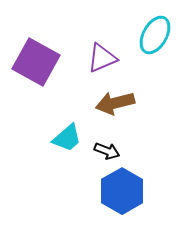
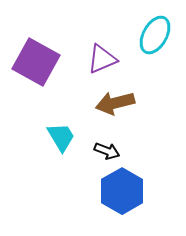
purple triangle: moved 1 px down
cyan trapezoid: moved 6 px left, 1 px up; rotated 80 degrees counterclockwise
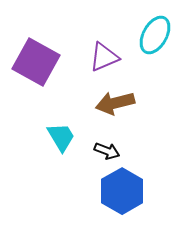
purple triangle: moved 2 px right, 2 px up
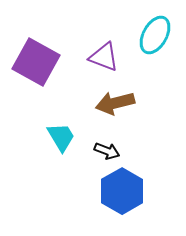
purple triangle: rotated 44 degrees clockwise
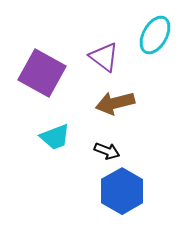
purple triangle: rotated 16 degrees clockwise
purple square: moved 6 px right, 11 px down
cyan trapezoid: moved 6 px left; rotated 100 degrees clockwise
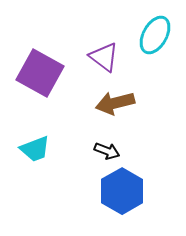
purple square: moved 2 px left
cyan trapezoid: moved 20 px left, 12 px down
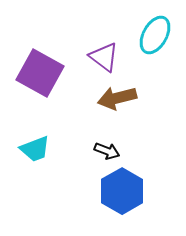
brown arrow: moved 2 px right, 5 px up
